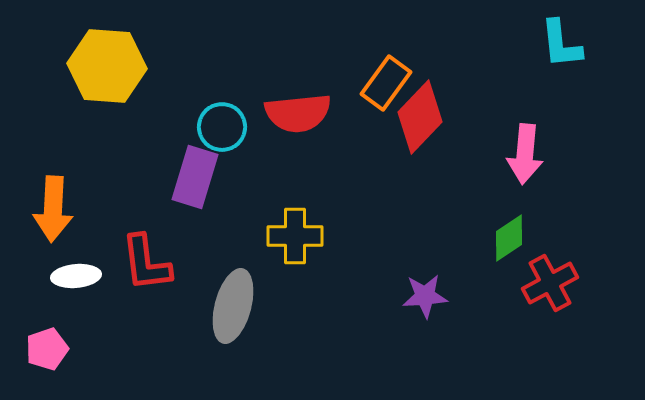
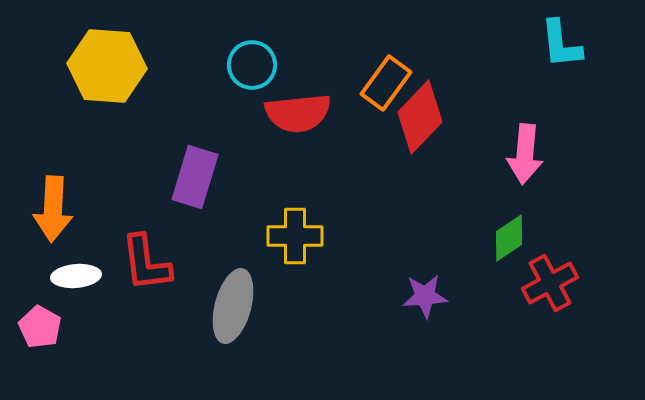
cyan circle: moved 30 px right, 62 px up
pink pentagon: moved 7 px left, 22 px up; rotated 24 degrees counterclockwise
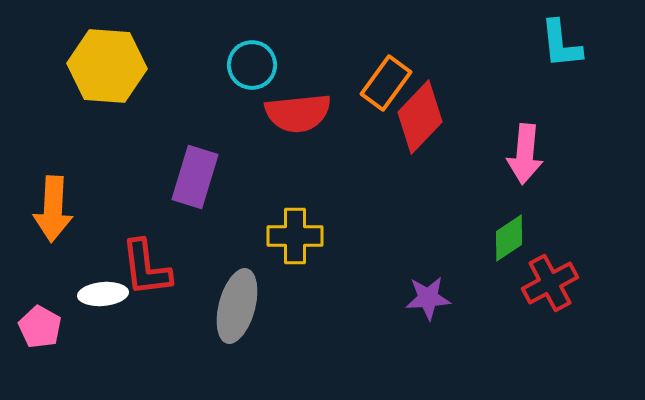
red L-shape: moved 5 px down
white ellipse: moved 27 px right, 18 px down
purple star: moved 3 px right, 2 px down
gray ellipse: moved 4 px right
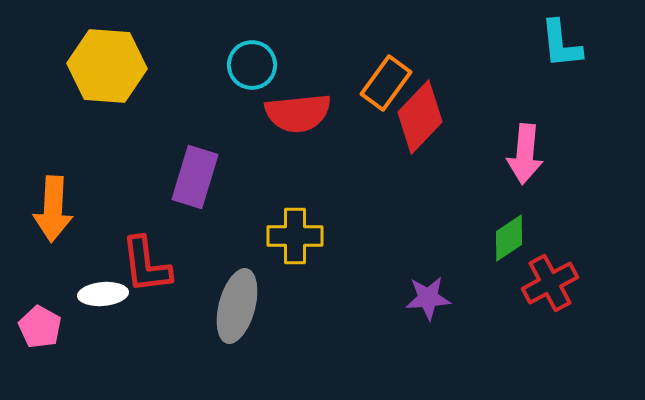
red L-shape: moved 3 px up
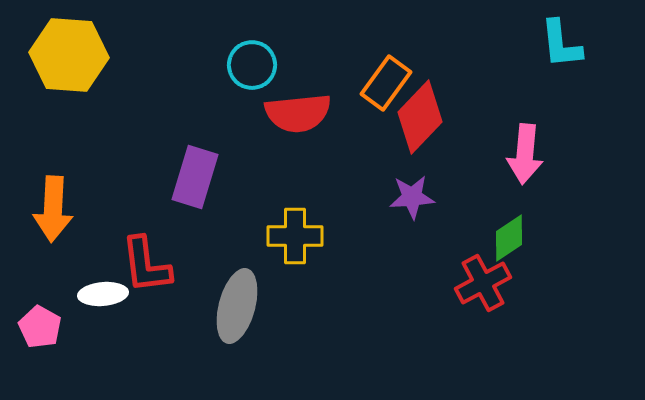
yellow hexagon: moved 38 px left, 11 px up
red cross: moved 67 px left
purple star: moved 16 px left, 101 px up
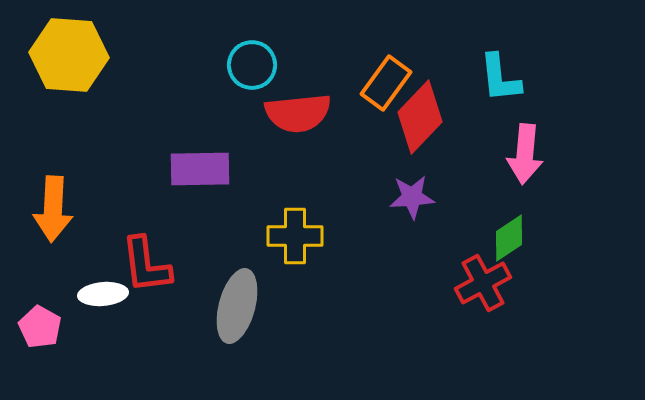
cyan L-shape: moved 61 px left, 34 px down
purple rectangle: moved 5 px right, 8 px up; rotated 72 degrees clockwise
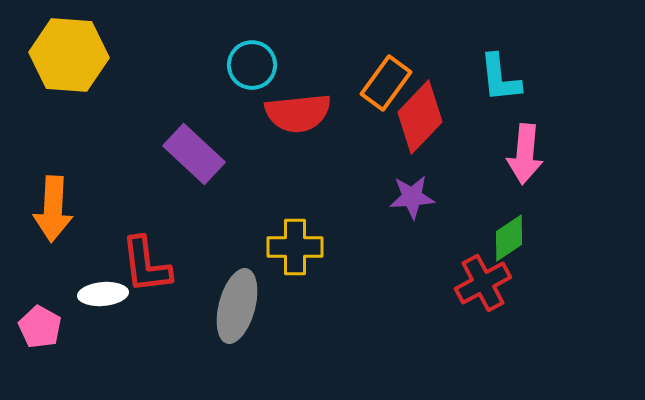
purple rectangle: moved 6 px left, 15 px up; rotated 44 degrees clockwise
yellow cross: moved 11 px down
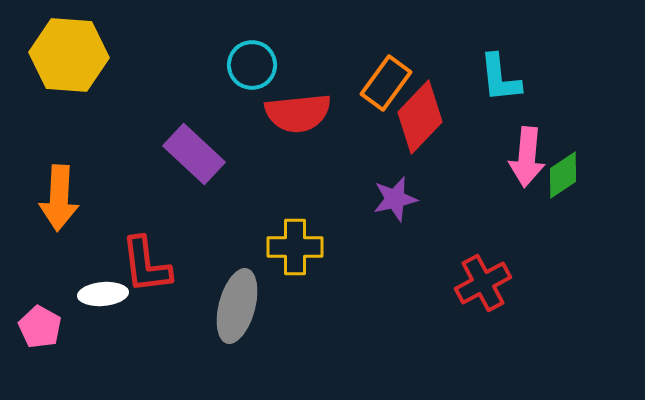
pink arrow: moved 2 px right, 3 px down
purple star: moved 17 px left, 2 px down; rotated 9 degrees counterclockwise
orange arrow: moved 6 px right, 11 px up
green diamond: moved 54 px right, 63 px up
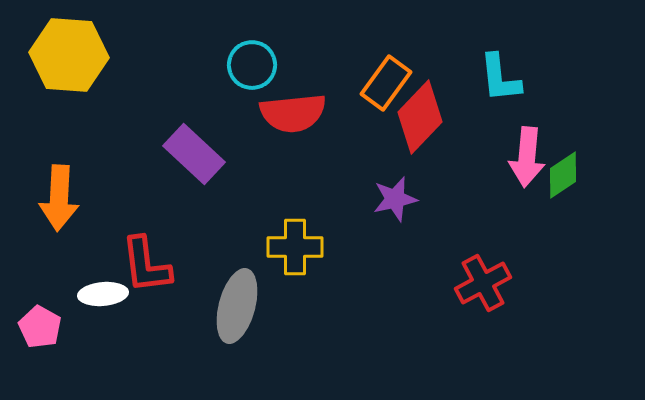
red semicircle: moved 5 px left
